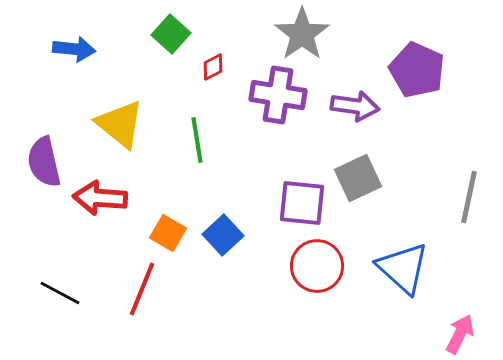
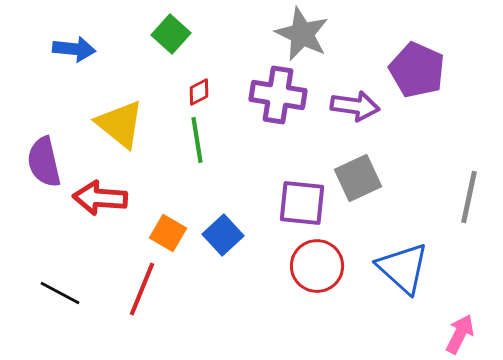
gray star: rotated 12 degrees counterclockwise
red diamond: moved 14 px left, 25 px down
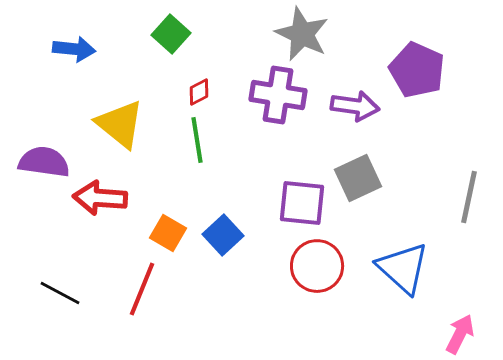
purple semicircle: rotated 111 degrees clockwise
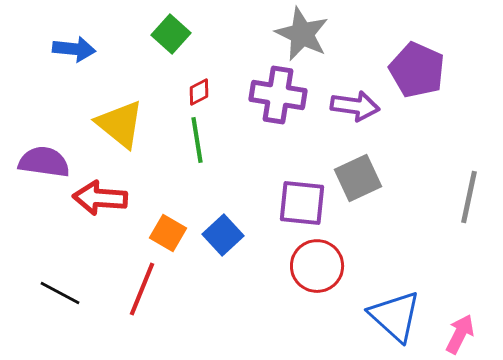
blue triangle: moved 8 px left, 48 px down
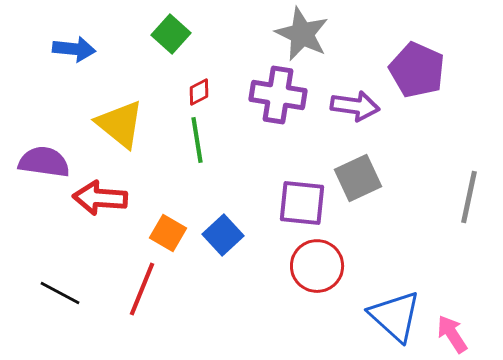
pink arrow: moved 8 px left; rotated 60 degrees counterclockwise
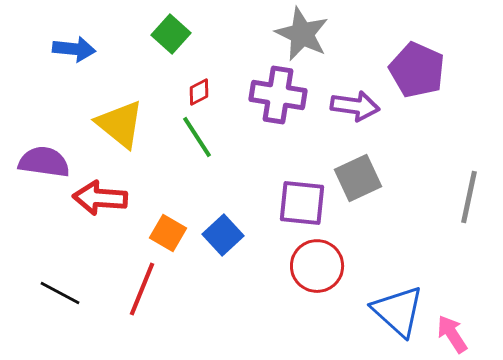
green line: moved 3 px up; rotated 24 degrees counterclockwise
blue triangle: moved 3 px right, 5 px up
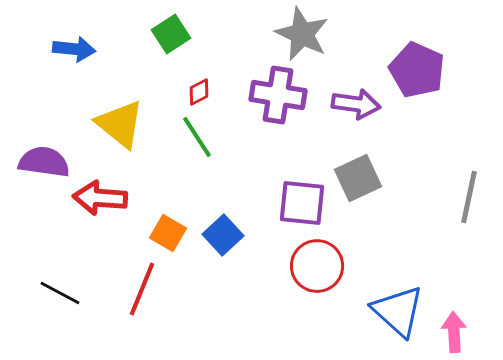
green square: rotated 15 degrees clockwise
purple arrow: moved 1 px right, 2 px up
pink arrow: moved 2 px right, 2 px up; rotated 30 degrees clockwise
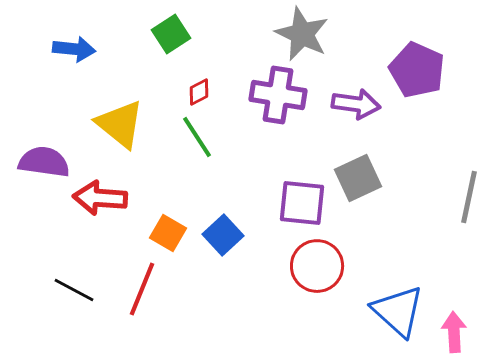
black line: moved 14 px right, 3 px up
